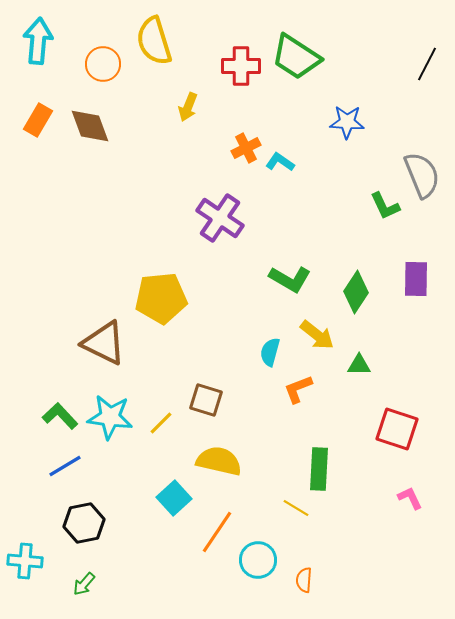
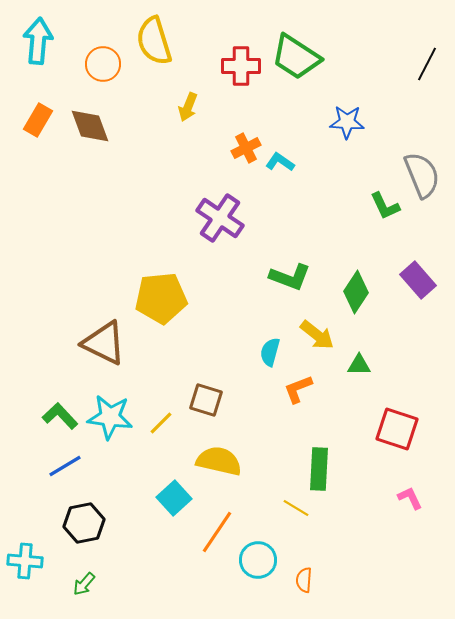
green L-shape at (290, 279): moved 2 px up; rotated 9 degrees counterclockwise
purple rectangle at (416, 279): moved 2 px right, 1 px down; rotated 42 degrees counterclockwise
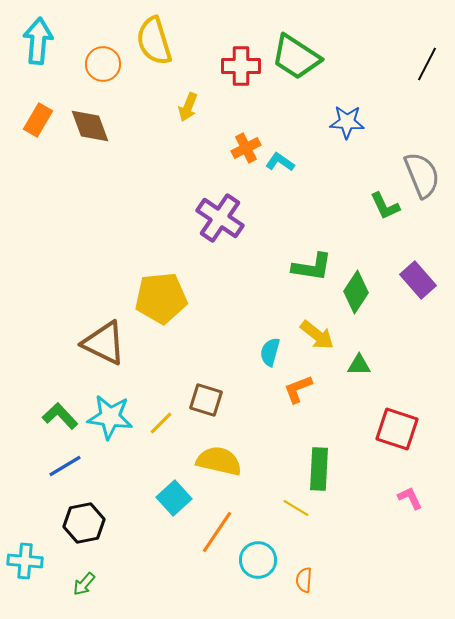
green L-shape at (290, 277): moved 22 px right, 10 px up; rotated 12 degrees counterclockwise
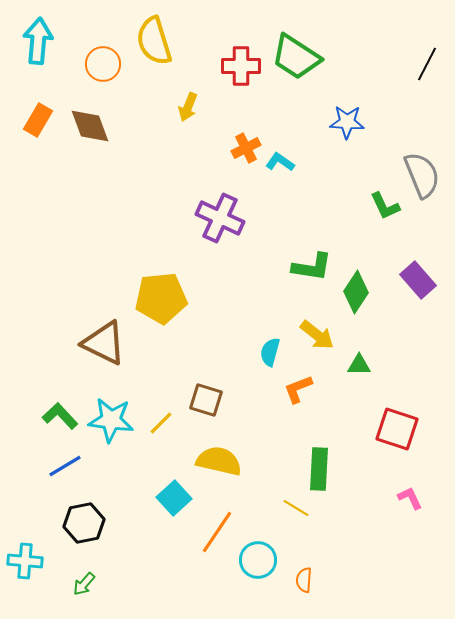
purple cross at (220, 218): rotated 9 degrees counterclockwise
cyan star at (110, 417): moved 1 px right, 3 px down
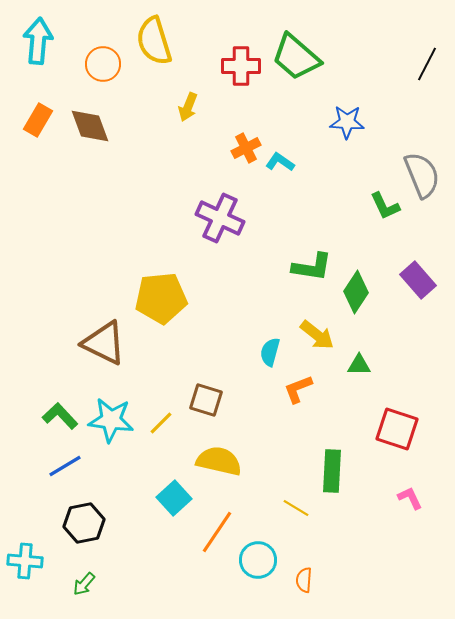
green trapezoid at (296, 57): rotated 8 degrees clockwise
green rectangle at (319, 469): moved 13 px right, 2 px down
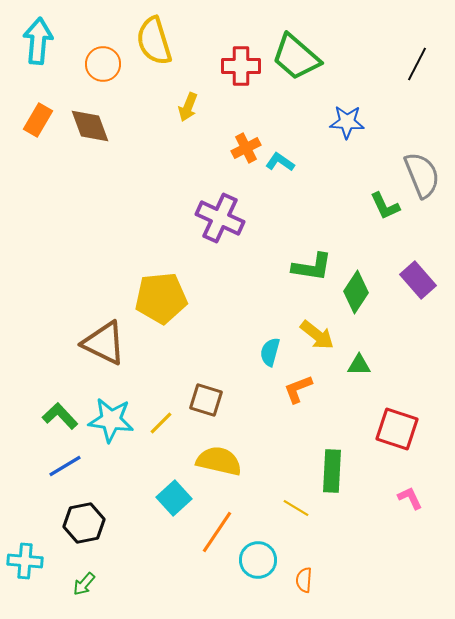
black line at (427, 64): moved 10 px left
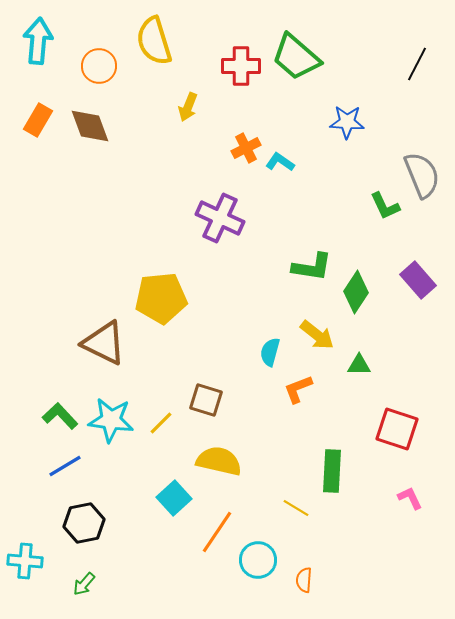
orange circle at (103, 64): moved 4 px left, 2 px down
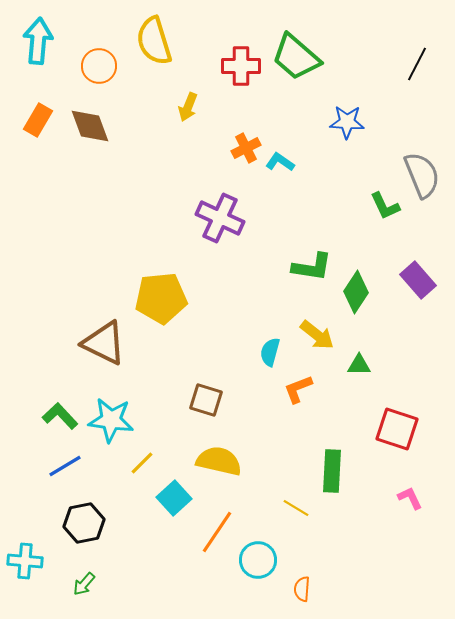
yellow line at (161, 423): moved 19 px left, 40 px down
orange semicircle at (304, 580): moved 2 px left, 9 px down
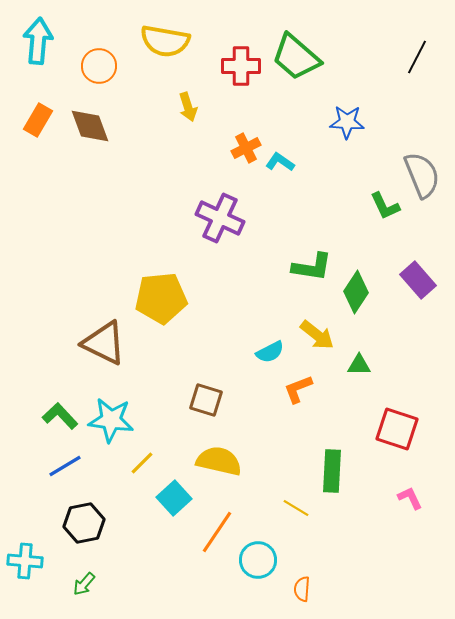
yellow semicircle at (154, 41): moved 11 px right; rotated 63 degrees counterclockwise
black line at (417, 64): moved 7 px up
yellow arrow at (188, 107): rotated 40 degrees counterclockwise
cyan semicircle at (270, 352): rotated 132 degrees counterclockwise
